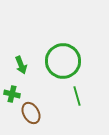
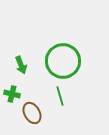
green line: moved 17 px left
brown ellipse: moved 1 px right
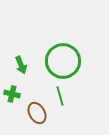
brown ellipse: moved 5 px right
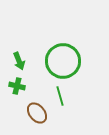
green arrow: moved 2 px left, 4 px up
green cross: moved 5 px right, 8 px up
brown ellipse: rotated 10 degrees counterclockwise
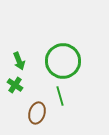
green cross: moved 2 px left, 1 px up; rotated 21 degrees clockwise
brown ellipse: rotated 55 degrees clockwise
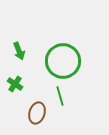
green arrow: moved 10 px up
green cross: moved 1 px up
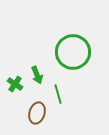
green arrow: moved 18 px right, 24 px down
green circle: moved 10 px right, 9 px up
green line: moved 2 px left, 2 px up
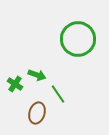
green circle: moved 5 px right, 13 px up
green arrow: rotated 48 degrees counterclockwise
green line: rotated 18 degrees counterclockwise
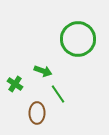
green arrow: moved 6 px right, 4 px up
brown ellipse: rotated 15 degrees counterclockwise
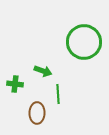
green circle: moved 6 px right, 3 px down
green cross: rotated 28 degrees counterclockwise
green line: rotated 30 degrees clockwise
